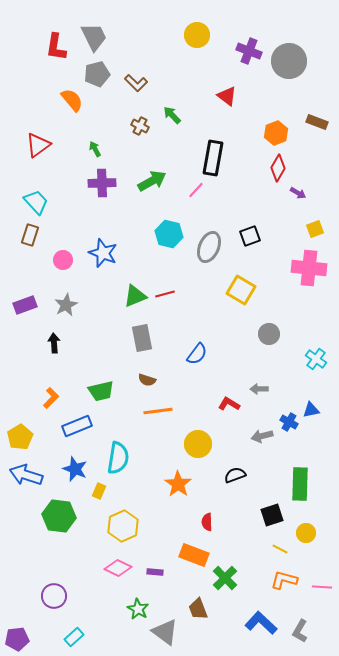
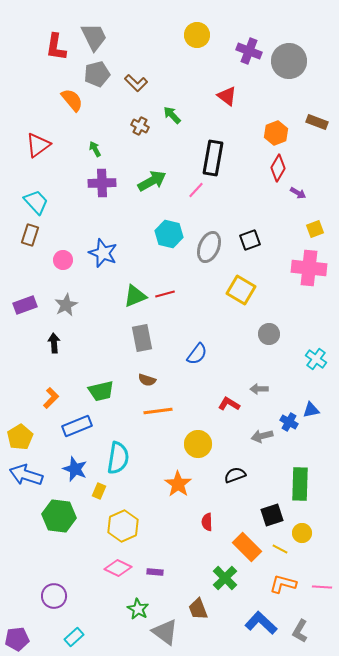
black square at (250, 236): moved 4 px down
yellow circle at (306, 533): moved 4 px left
orange rectangle at (194, 555): moved 53 px right, 8 px up; rotated 24 degrees clockwise
orange L-shape at (284, 580): moved 1 px left, 4 px down
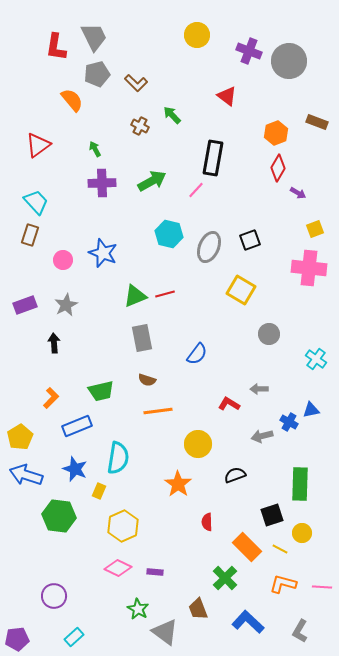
blue L-shape at (261, 623): moved 13 px left, 1 px up
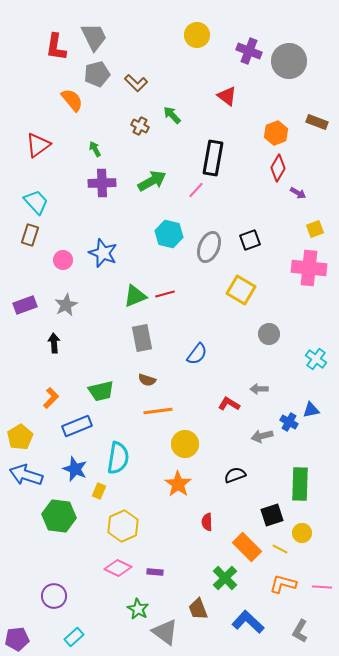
yellow circle at (198, 444): moved 13 px left
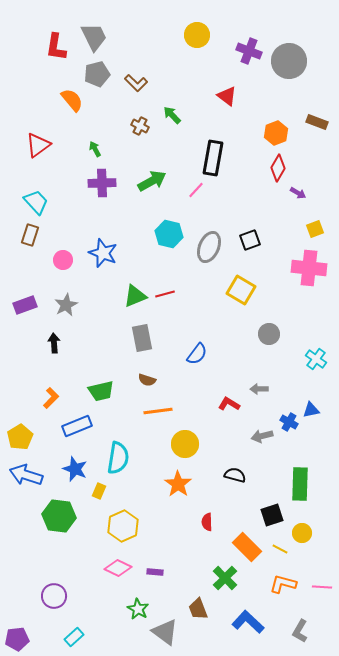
black semicircle at (235, 475): rotated 35 degrees clockwise
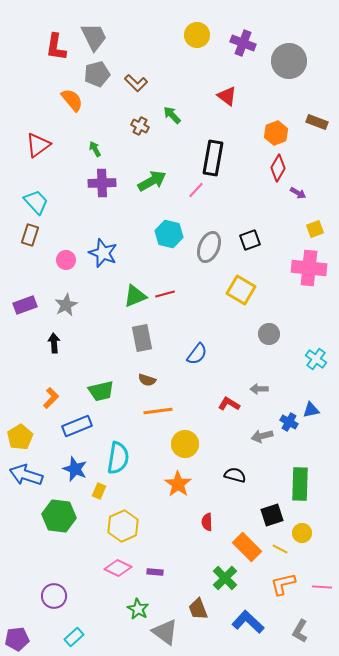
purple cross at (249, 51): moved 6 px left, 8 px up
pink circle at (63, 260): moved 3 px right
orange L-shape at (283, 584): rotated 28 degrees counterclockwise
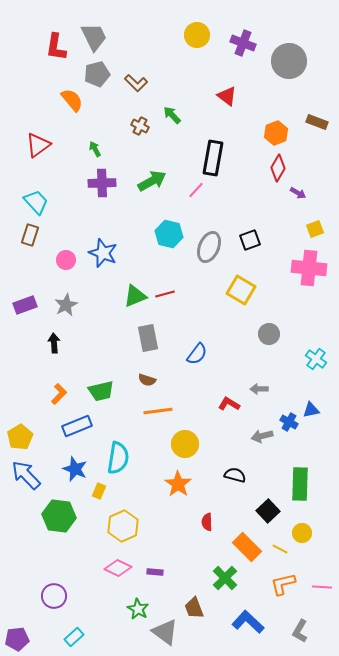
gray rectangle at (142, 338): moved 6 px right
orange L-shape at (51, 398): moved 8 px right, 4 px up
blue arrow at (26, 475): rotated 28 degrees clockwise
black square at (272, 515): moved 4 px left, 4 px up; rotated 25 degrees counterclockwise
brown trapezoid at (198, 609): moved 4 px left, 1 px up
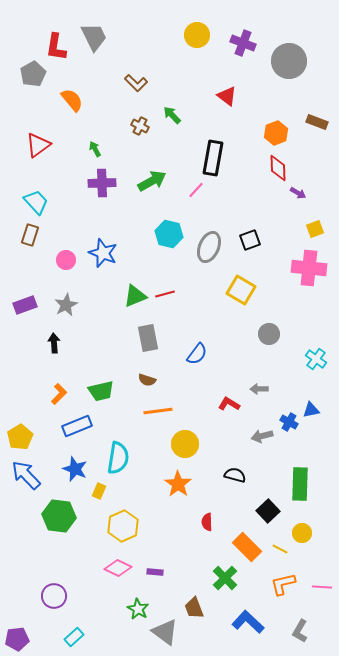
gray pentagon at (97, 74): moved 64 px left; rotated 15 degrees counterclockwise
red diamond at (278, 168): rotated 32 degrees counterclockwise
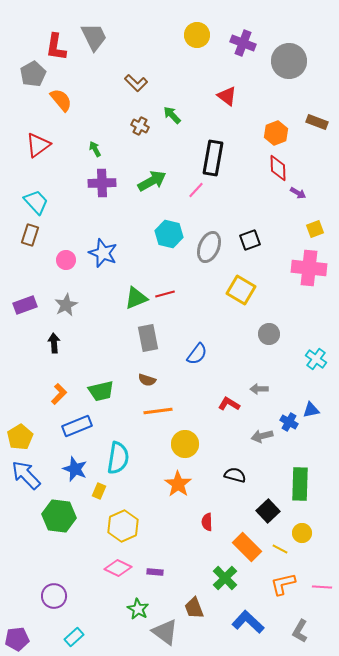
orange semicircle at (72, 100): moved 11 px left
green triangle at (135, 296): moved 1 px right, 2 px down
